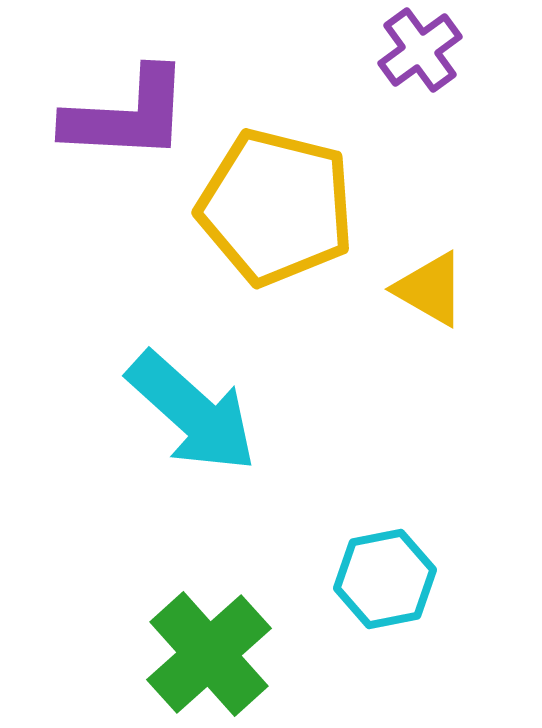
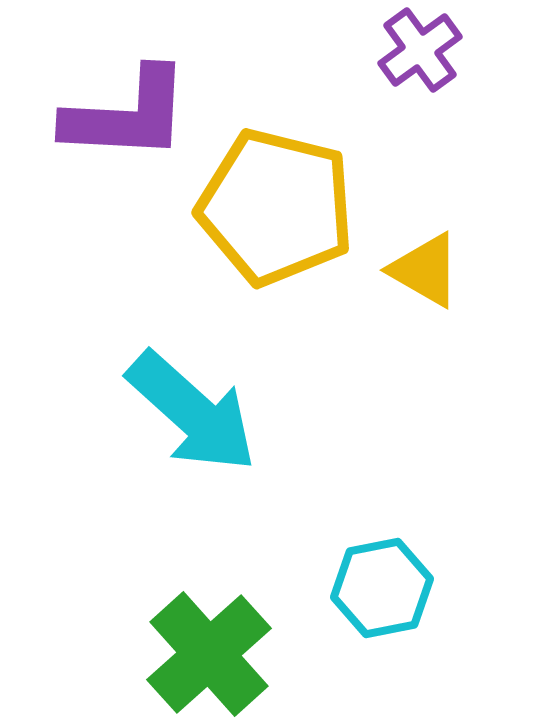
yellow triangle: moved 5 px left, 19 px up
cyan hexagon: moved 3 px left, 9 px down
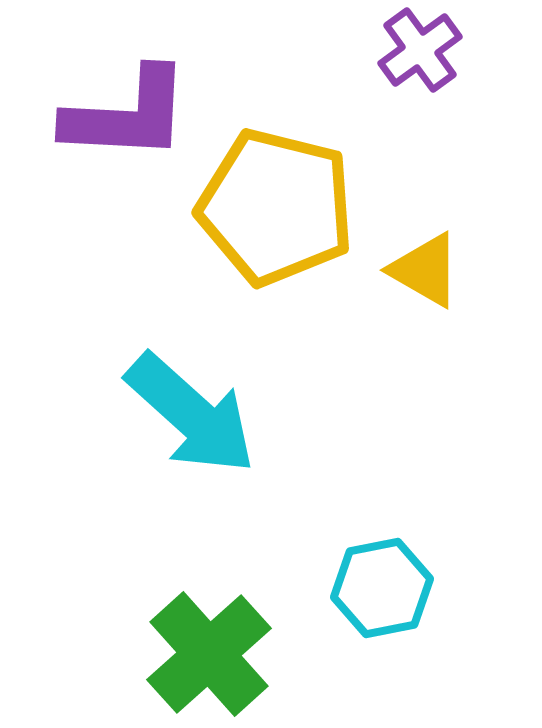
cyan arrow: moved 1 px left, 2 px down
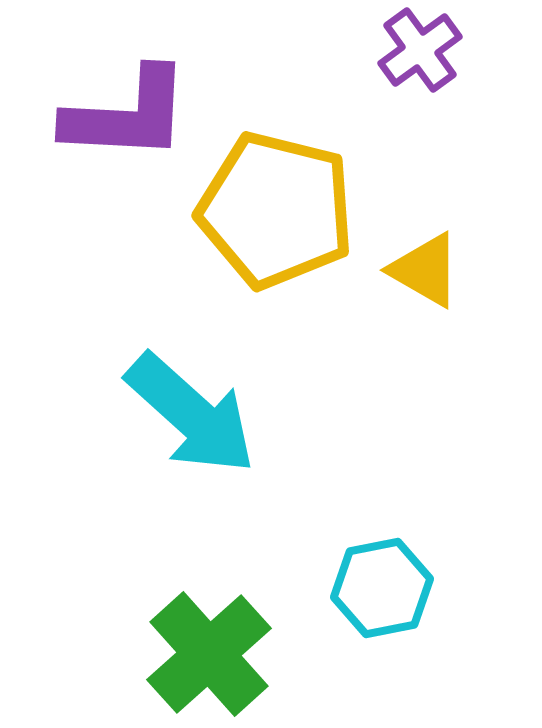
yellow pentagon: moved 3 px down
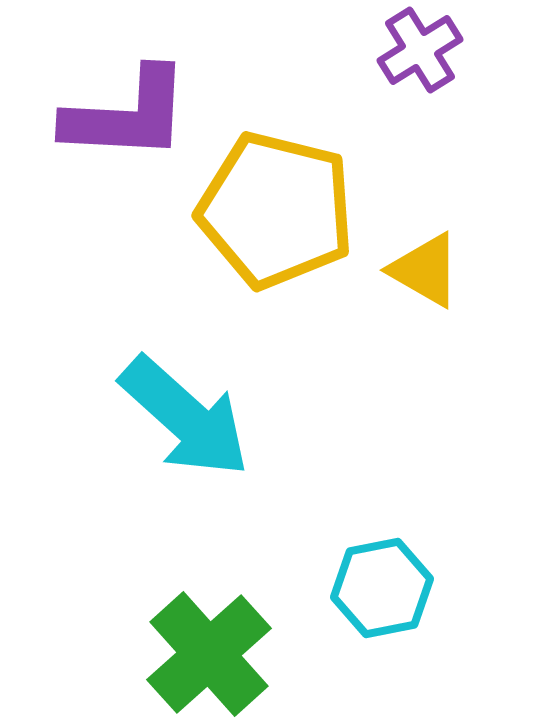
purple cross: rotated 4 degrees clockwise
cyan arrow: moved 6 px left, 3 px down
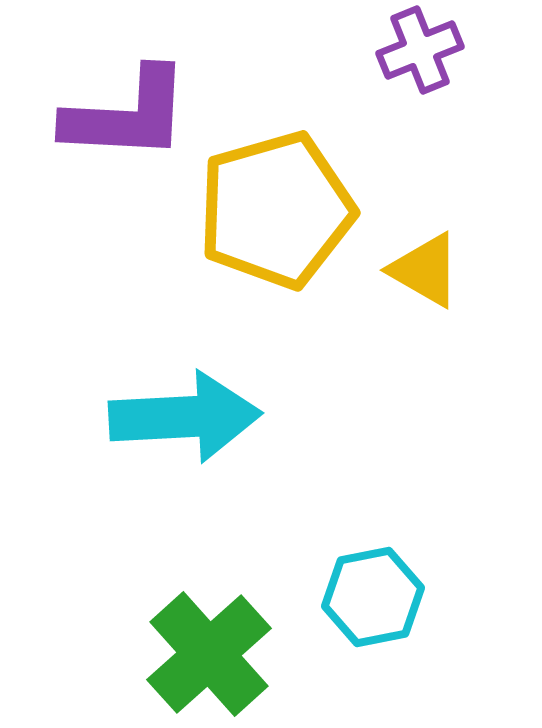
purple cross: rotated 10 degrees clockwise
yellow pentagon: rotated 30 degrees counterclockwise
cyan arrow: rotated 45 degrees counterclockwise
cyan hexagon: moved 9 px left, 9 px down
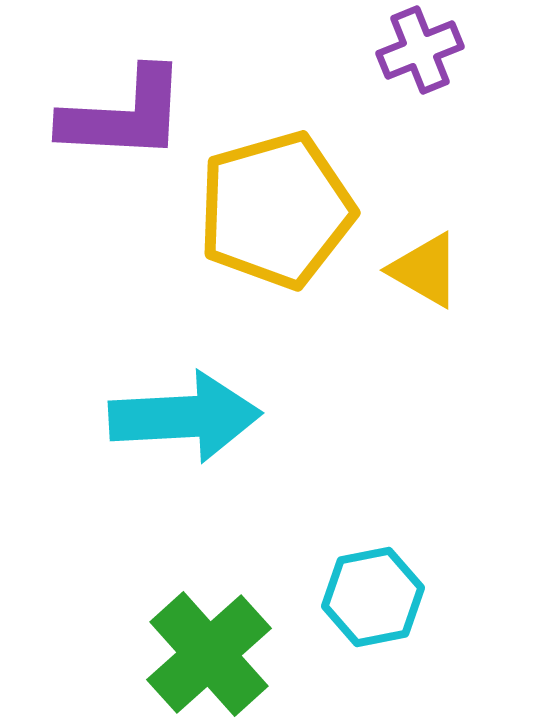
purple L-shape: moved 3 px left
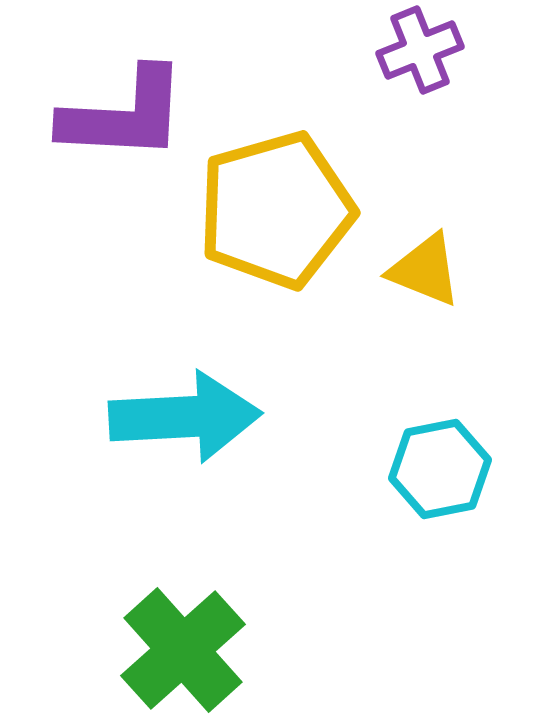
yellow triangle: rotated 8 degrees counterclockwise
cyan hexagon: moved 67 px right, 128 px up
green cross: moved 26 px left, 4 px up
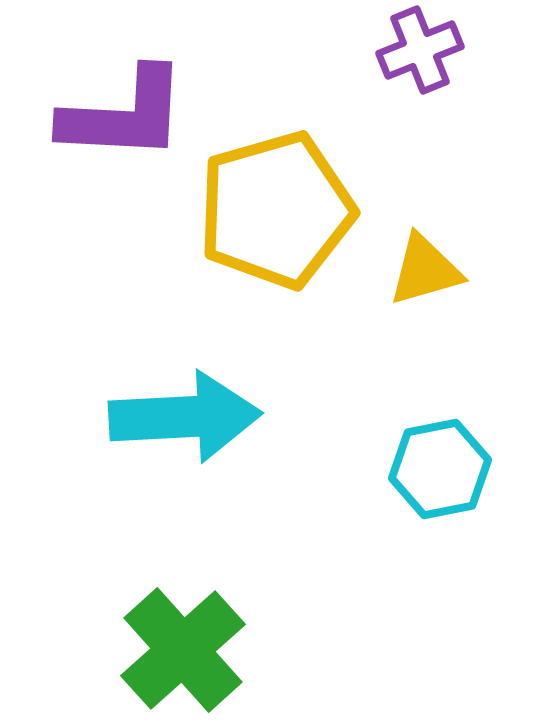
yellow triangle: rotated 38 degrees counterclockwise
